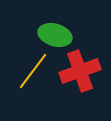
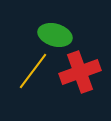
red cross: moved 1 px down
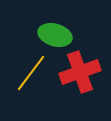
yellow line: moved 2 px left, 2 px down
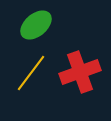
green ellipse: moved 19 px left, 10 px up; rotated 56 degrees counterclockwise
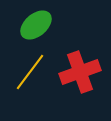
yellow line: moved 1 px left, 1 px up
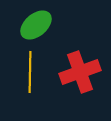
yellow line: rotated 36 degrees counterclockwise
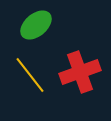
yellow line: moved 3 px down; rotated 39 degrees counterclockwise
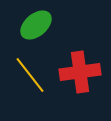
red cross: rotated 12 degrees clockwise
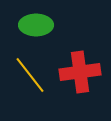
green ellipse: rotated 40 degrees clockwise
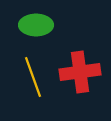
yellow line: moved 3 px right, 2 px down; rotated 18 degrees clockwise
